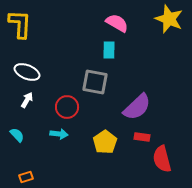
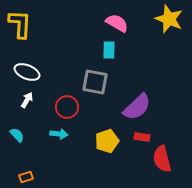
yellow pentagon: moved 2 px right, 1 px up; rotated 15 degrees clockwise
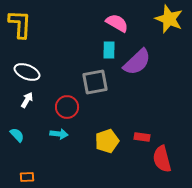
gray square: rotated 20 degrees counterclockwise
purple semicircle: moved 45 px up
orange rectangle: moved 1 px right; rotated 16 degrees clockwise
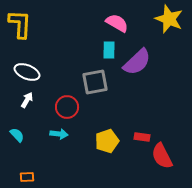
red semicircle: moved 3 px up; rotated 12 degrees counterclockwise
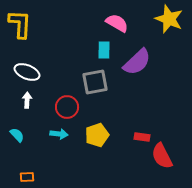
cyan rectangle: moved 5 px left
white arrow: rotated 28 degrees counterclockwise
yellow pentagon: moved 10 px left, 6 px up
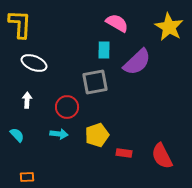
yellow star: moved 8 px down; rotated 8 degrees clockwise
white ellipse: moved 7 px right, 9 px up
red rectangle: moved 18 px left, 16 px down
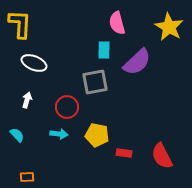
pink semicircle: rotated 135 degrees counterclockwise
white arrow: rotated 14 degrees clockwise
yellow pentagon: rotated 30 degrees clockwise
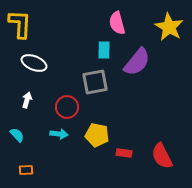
purple semicircle: rotated 8 degrees counterclockwise
orange rectangle: moved 1 px left, 7 px up
